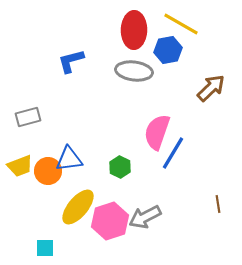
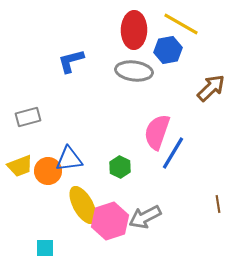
yellow ellipse: moved 5 px right, 2 px up; rotated 69 degrees counterclockwise
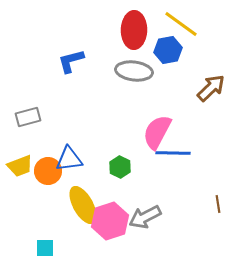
yellow line: rotated 6 degrees clockwise
pink semicircle: rotated 9 degrees clockwise
blue line: rotated 60 degrees clockwise
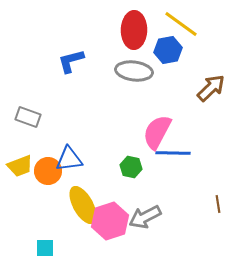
gray rectangle: rotated 35 degrees clockwise
green hexagon: moved 11 px right; rotated 15 degrees counterclockwise
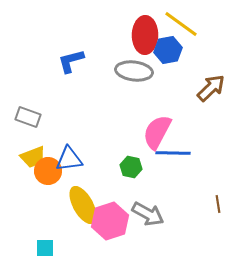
red ellipse: moved 11 px right, 5 px down
yellow trapezoid: moved 13 px right, 9 px up
gray arrow: moved 3 px right, 3 px up; rotated 124 degrees counterclockwise
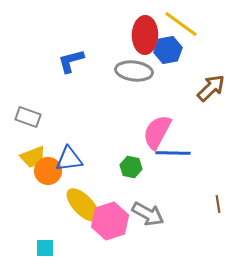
yellow ellipse: rotated 15 degrees counterclockwise
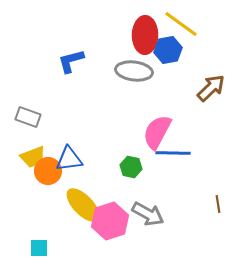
cyan square: moved 6 px left
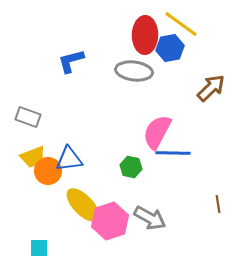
blue hexagon: moved 2 px right, 2 px up
gray arrow: moved 2 px right, 4 px down
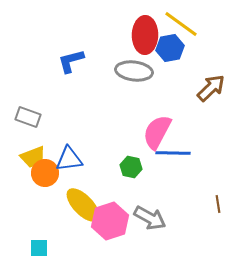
orange circle: moved 3 px left, 2 px down
